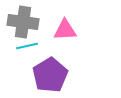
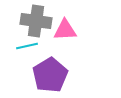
gray cross: moved 13 px right, 1 px up
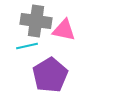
pink triangle: moved 1 px left; rotated 15 degrees clockwise
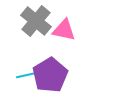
gray cross: rotated 32 degrees clockwise
cyan line: moved 29 px down
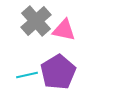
gray cross: rotated 8 degrees clockwise
purple pentagon: moved 8 px right, 3 px up
